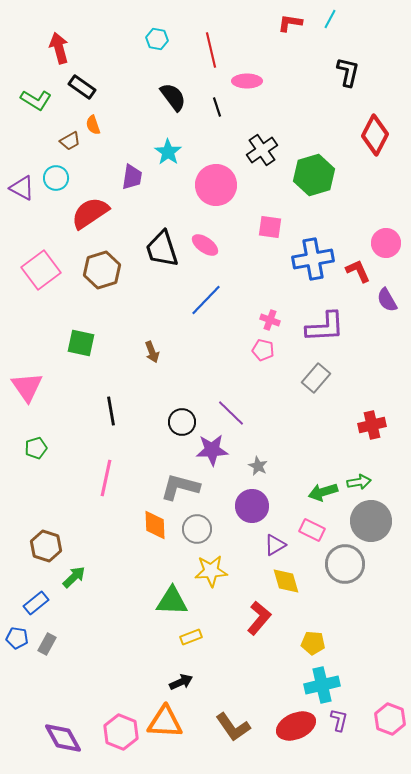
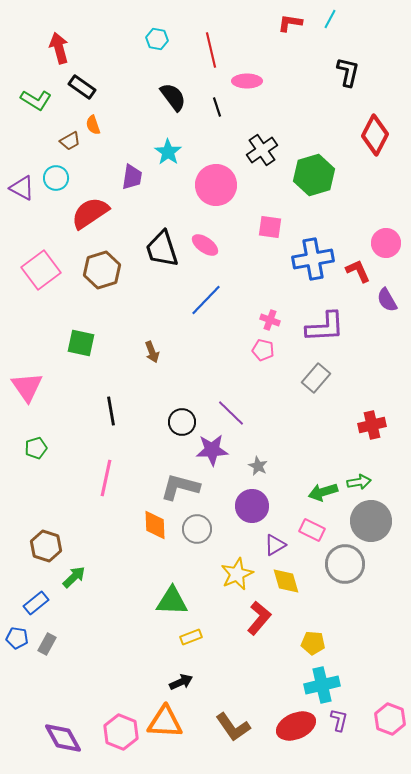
yellow star at (211, 571): moved 26 px right, 3 px down; rotated 20 degrees counterclockwise
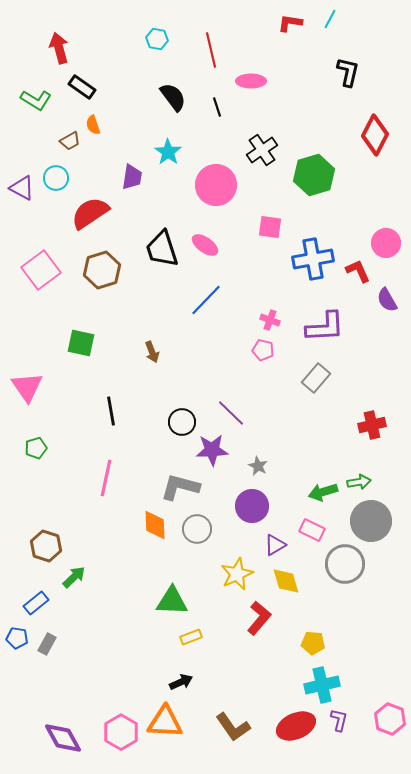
pink ellipse at (247, 81): moved 4 px right
pink hexagon at (121, 732): rotated 8 degrees clockwise
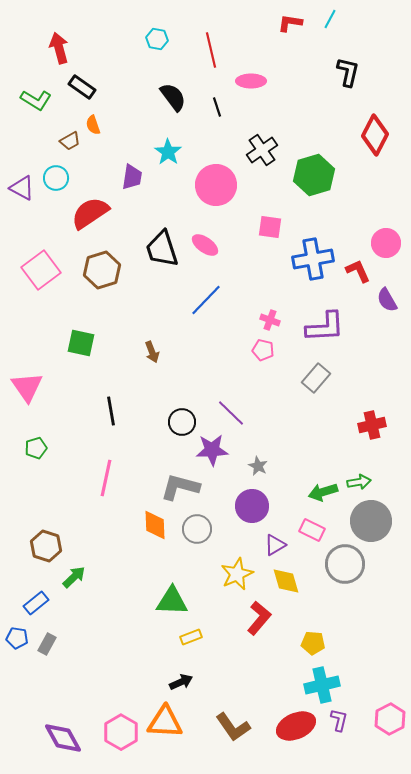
pink hexagon at (390, 719): rotated 12 degrees clockwise
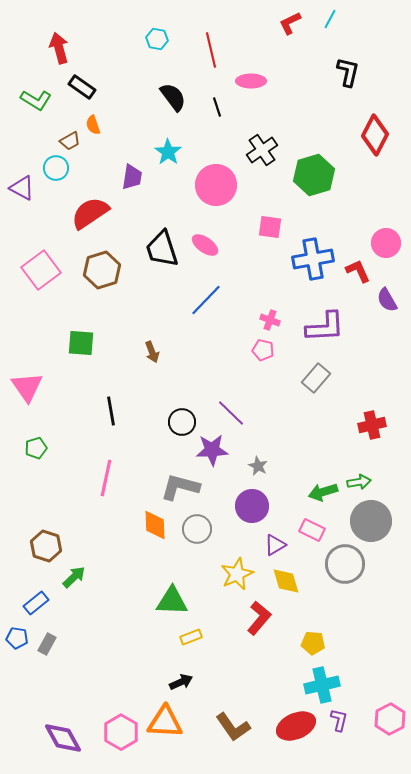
red L-shape at (290, 23): rotated 35 degrees counterclockwise
cyan circle at (56, 178): moved 10 px up
green square at (81, 343): rotated 8 degrees counterclockwise
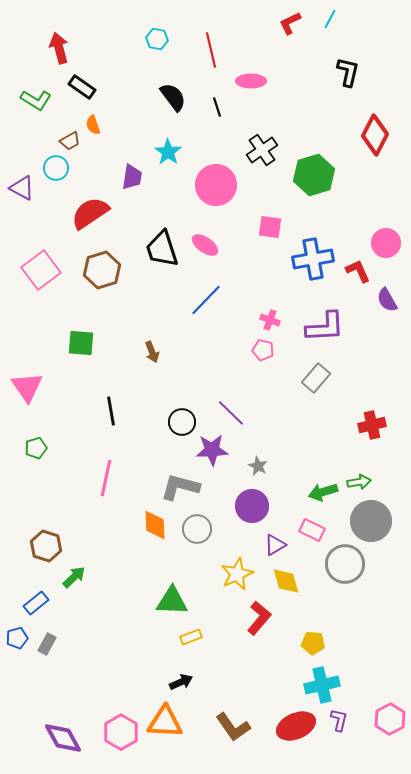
blue pentagon at (17, 638): rotated 25 degrees counterclockwise
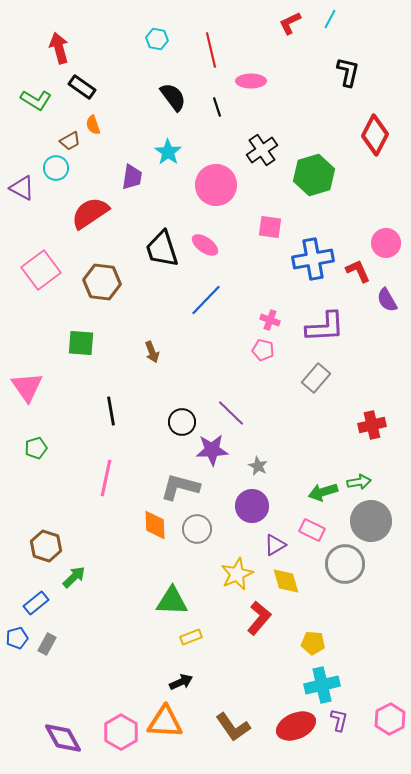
brown hexagon at (102, 270): moved 12 px down; rotated 24 degrees clockwise
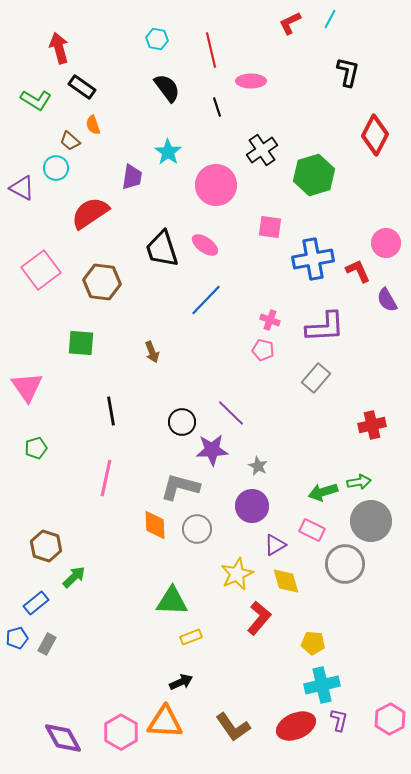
black semicircle at (173, 97): moved 6 px left, 9 px up
brown trapezoid at (70, 141): rotated 70 degrees clockwise
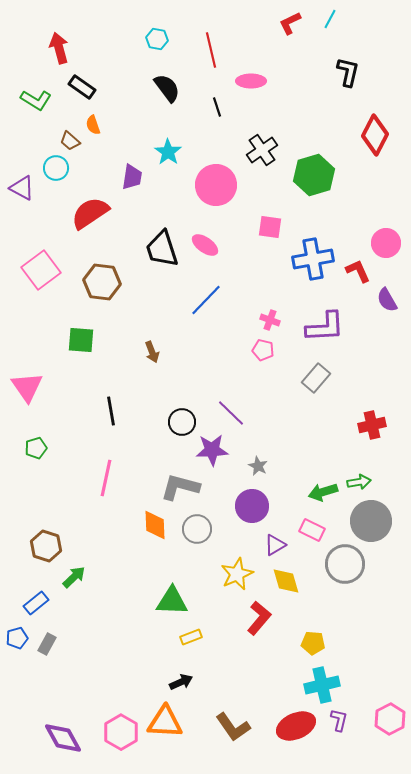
green square at (81, 343): moved 3 px up
